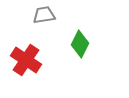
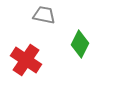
gray trapezoid: rotated 20 degrees clockwise
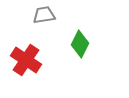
gray trapezoid: rotated 20 degrees counterclockwise
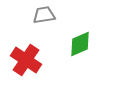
green diamond: rotated 40 degrees clockwise
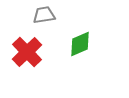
red cross: moved 1 px right, 8 px up; rotated 12 degrees clockwise
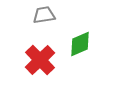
red cross: moved 13 px right, 8 px down
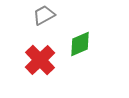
gray trapezoid: rotated 20 degrees counterclockwise
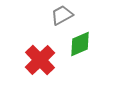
gray trapezoid: moved 18 px right
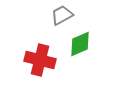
red cross: rotated 32 degrees counterclockwise
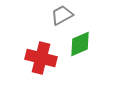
red cross: moved 1 px right, 2 px up
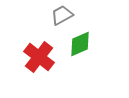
red cross: moved 2 px left, 1 px up; rotated 24 degrees clockwise
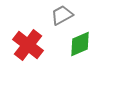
red cross: moved 11 px left, 12 px up
